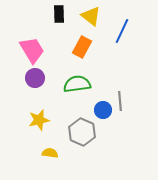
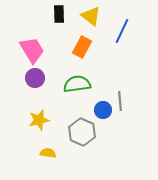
yellow semicircle: moved 2 px left
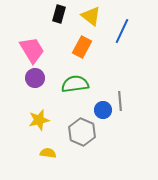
black rectangle: rotated 18 degrees clockwise
green semicircle: moved 2 px left
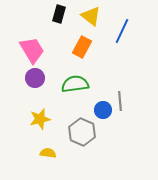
yellow star: moved 1 px right, 1 px up
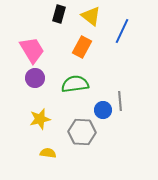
gray hexagon: rotated 20 degrees counterclockwise
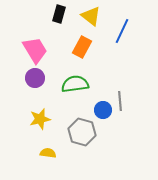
pink trapezoid: moved 3 px right
gray hexagon: rotated 12 degrees clockwise
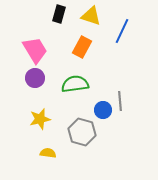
yellow triangle: rotated 20 degrees counterclockwise
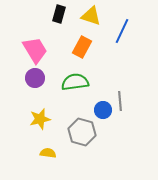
green semicircle: moved 2 px up
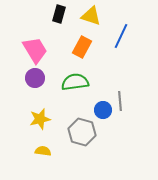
blue line: moved 1 px left, 5 px down
yellow semicircle: moved 5 px left, 2 px up
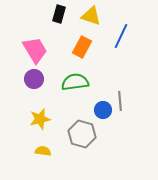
purple circle: moved 1 px left, 1 px down
gray hexagon: moved 2 px down
